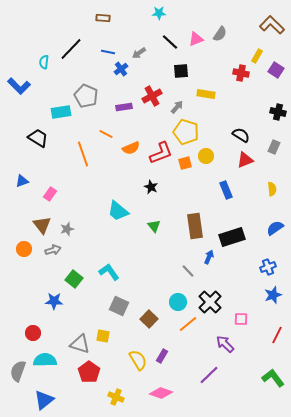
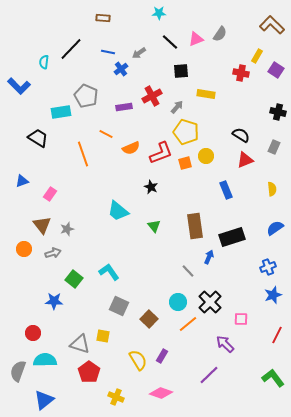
gray arrow at (53, 250): moved 3 px down
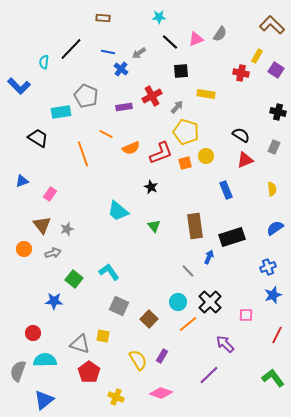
cyan star at (159, 13): moved 4 px down
blue cross at (121, 69): rotated 16 degrees counterclockwise
pink square at (241, 319): moved 5 px right, 4 px up
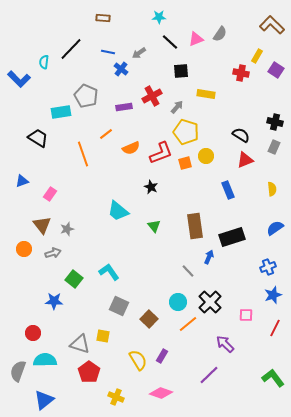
blue L-shape at (19, 86): moved 7 px up
black cross at (278, 112): moved 3 px left, 10 px down
orange line at (106, 134): rotated 64 degrees counterclockwise
blue rectangle at (226, 190): moved 2 px right
red line at (277, 335): moved 2 px left, 7 px up
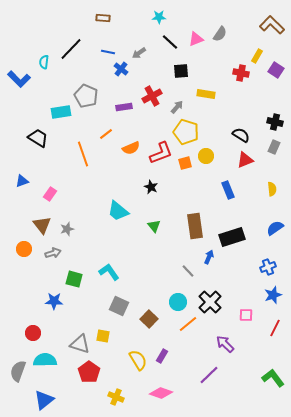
green square at (74, 279): rotated 24 degrees counterclockwise
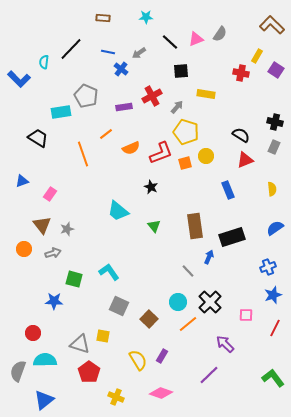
cyan star at (159, 17): moved 13 px left
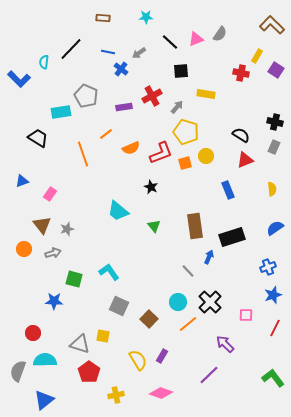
yellow cross at (116, 397): moved 2 px up; rotated 35 degrees counterclockwise
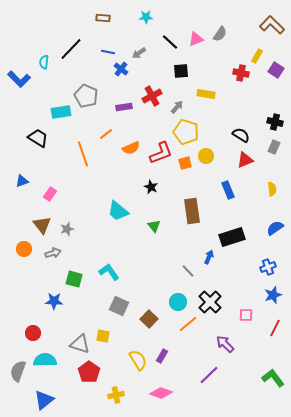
brown rectangle at (195, 226): moved 3 px left, 15 px up
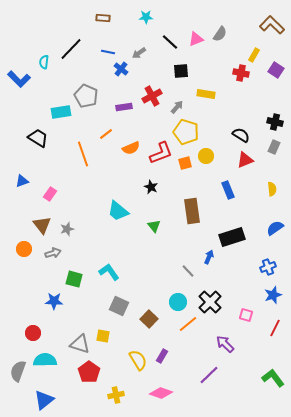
yellow rectangle at (257, 56): moved 3 px left, 1 px up
pink square at (246, 315): rotated 16 degrees clockwise
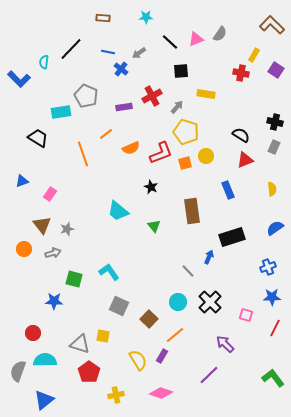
blue star at (273, 295): moved 1 px left, 2 px down; rotated 18 degrees clockwise
orange line at (188, 324): moved 13 px left, 11 px down
